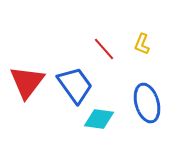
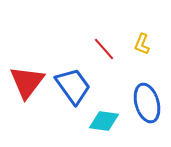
blue trapezoid: moved 2 px left, 1 px down
cyan diamond: moved 5 px right, 2 px down
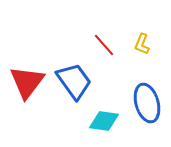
red line: moved 4 px up
blue trapezoid: moved 1 px right, 5 px up
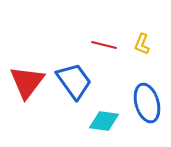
red line: rotated 35 degrees counterclockwise
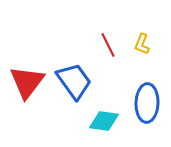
red line: moved 4 px right; rotated 50 degrees clockwise
blue ellipse: rotated 18 degrees clockwise
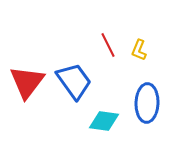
yellow L-shape: moved 3 px left, 6 px down
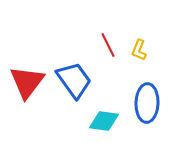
blue trapezoid: moved 1 px up
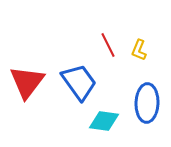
blue trapezoid: moved 5 px right, 2 px down
